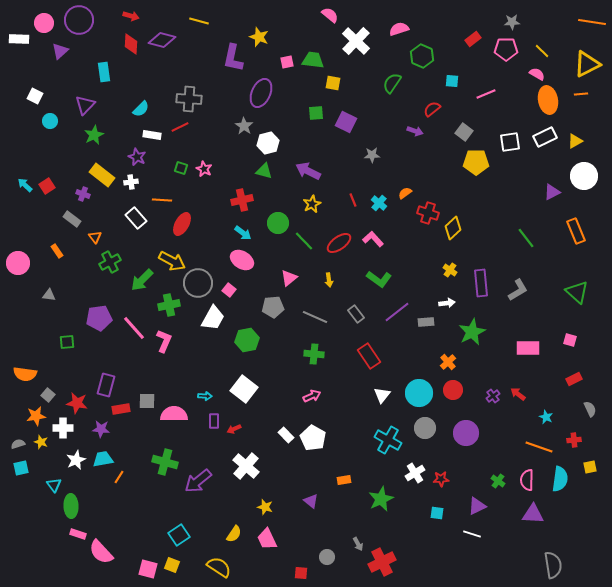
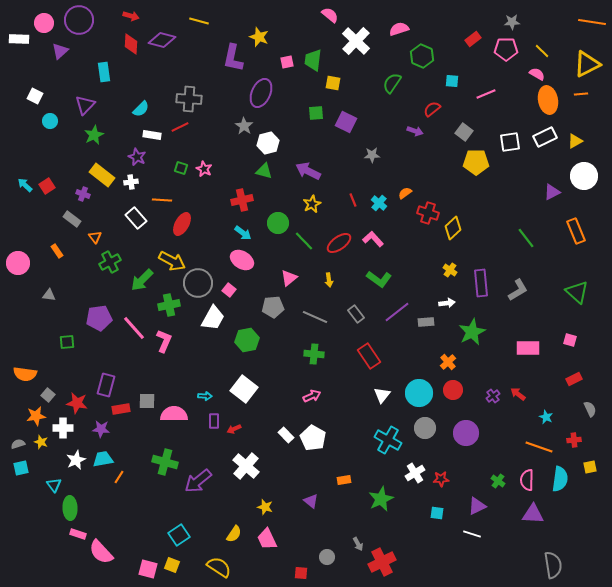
green trapezoid at (313, 60): rotated 90 degrees counterclockwise
green ellipse at (71, 506): moved 1 px left, 2 px down
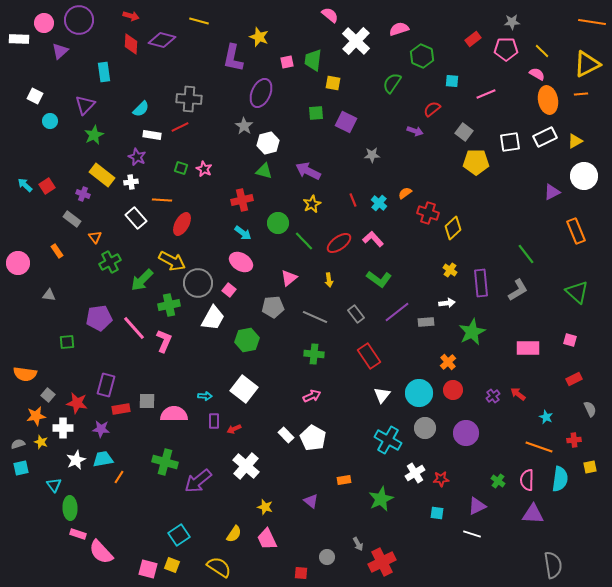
green line at (526, 238): moved 16 px down
pink ellipse at (242, 260): moved 1 px left, 2 px down
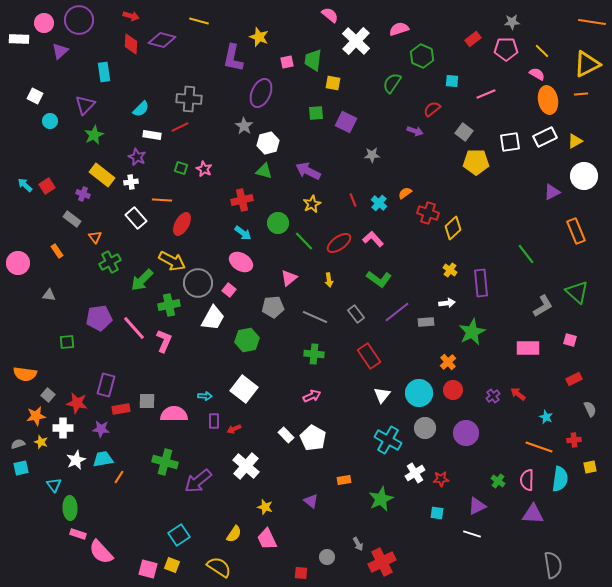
gray L-shape at (518, 290): moved 25 px right, 16 px down
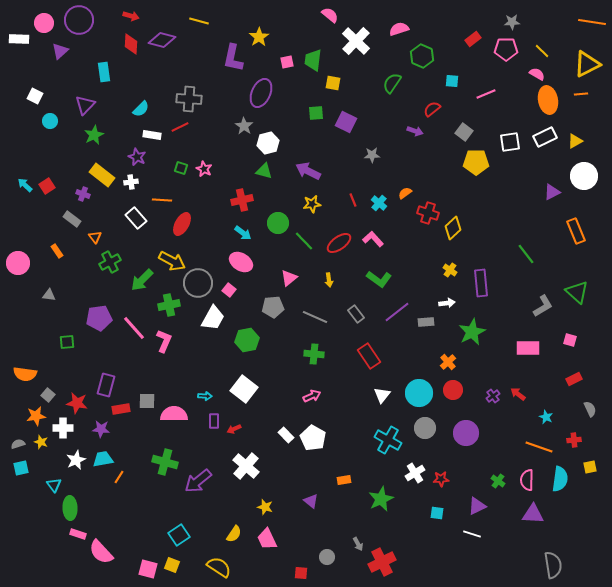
yellow star at (259, 37): rotated 18 degrees clockwise
yellow star at (312, 204): rotated 18 degrees clockwise
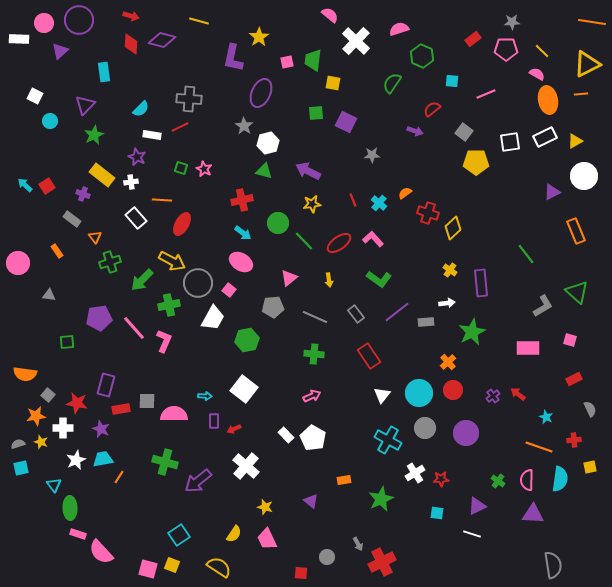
green cross at (110, 262): rotated 10 degrees clockwise
purple star at (101, 429): rotated 18 degrees clockwise
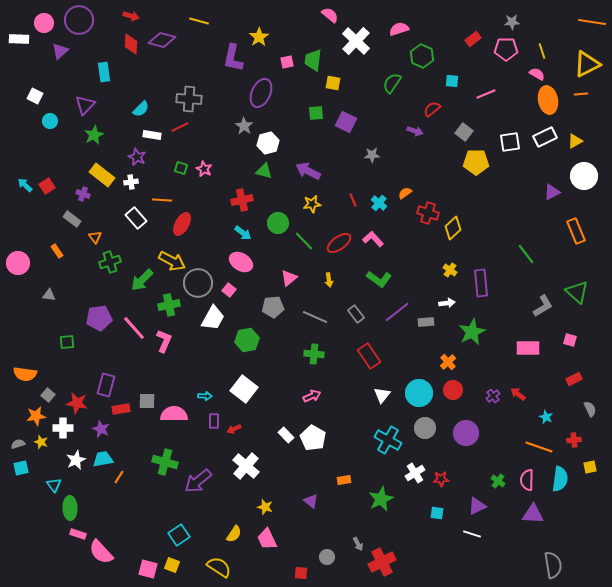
yellow line at (542, 51): rotated 28 degrees clockwise
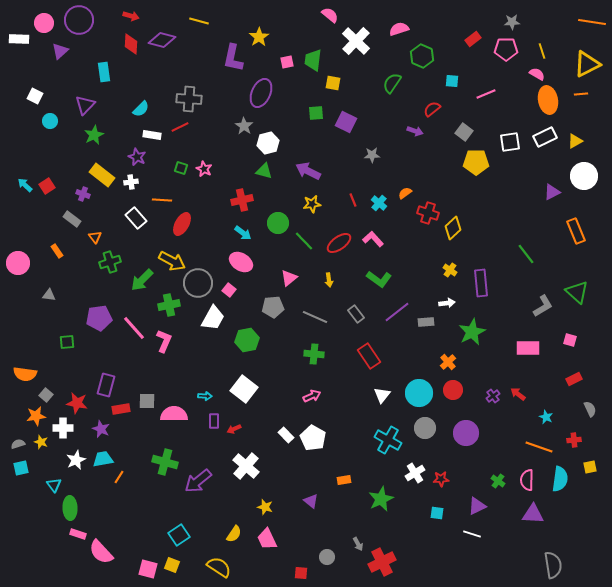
gray square at (48, 395): moved 2 px left
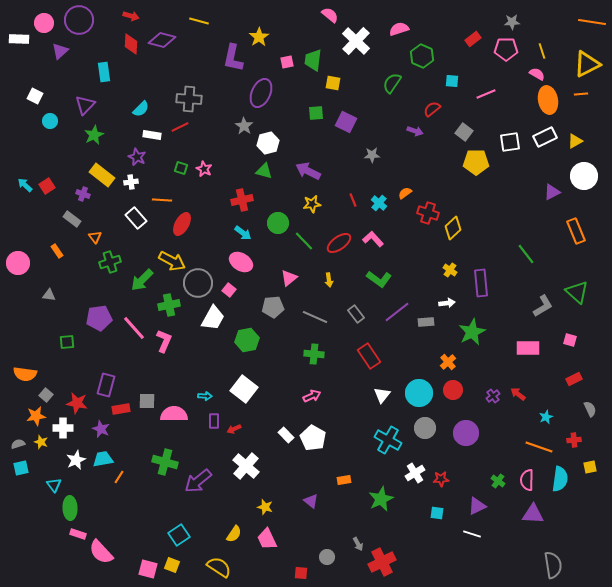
cyan star at (546, 417): rotated 24 degrees clockwise
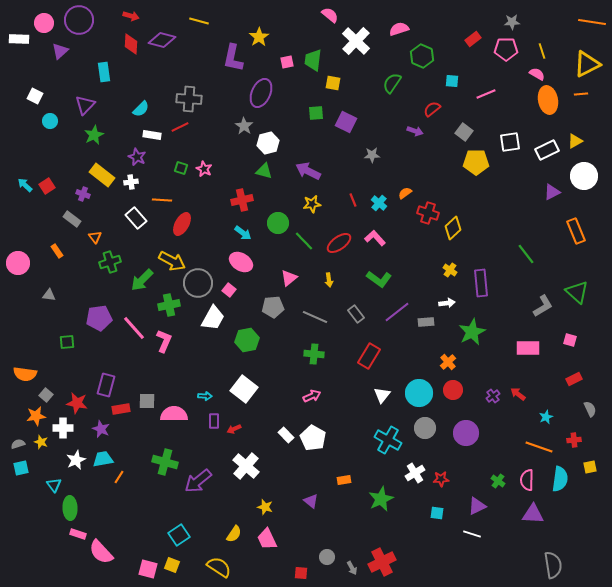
white rectangle at (545, 137): moved 2 px right, 13 px down
pink L-shape at (373, 239): moved 2 px right, 1 px up
red rectangle at (369, 356): rotated 65 degrees clockwise
gray arrow at (358, 544): moved 6 px left, 24 px down
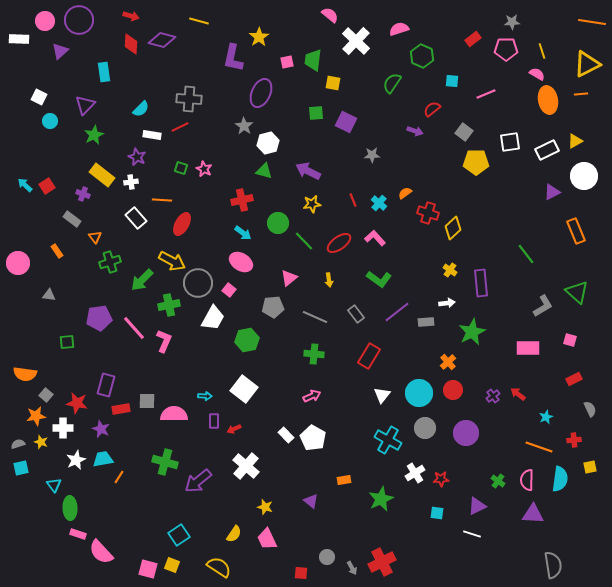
pink circle at (44, 23): moved 1 px right, 2 px up
white square at (35, 96): moved 4 px right, 1 px down
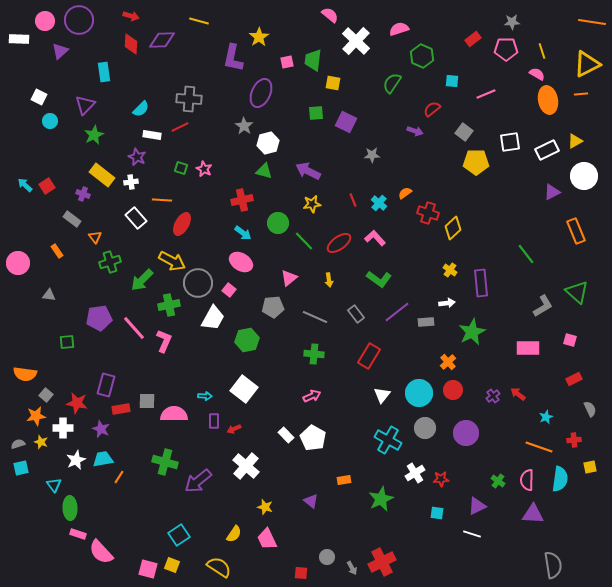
purple diamond at (162, 40): rotated 16 degrees counterclockwise
